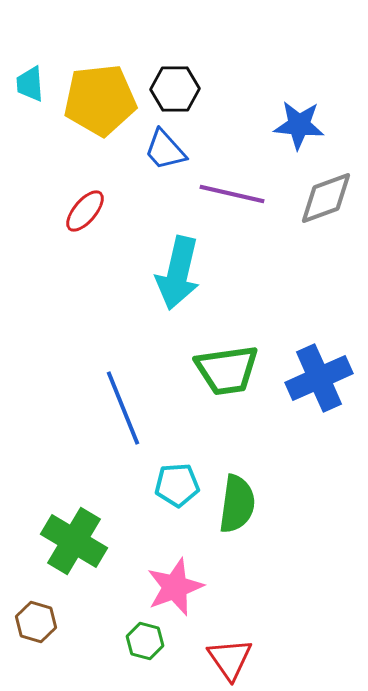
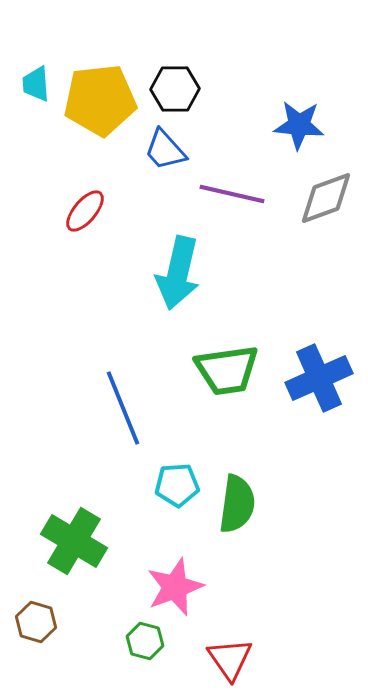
cyan trapezoid: moved 6 px right
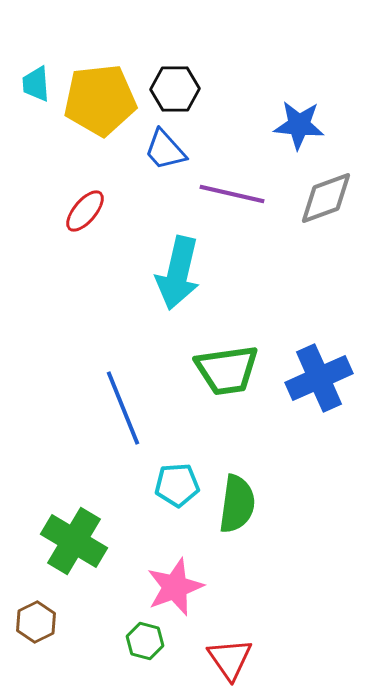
brown hexagon: rotated 18 degrees clockwise
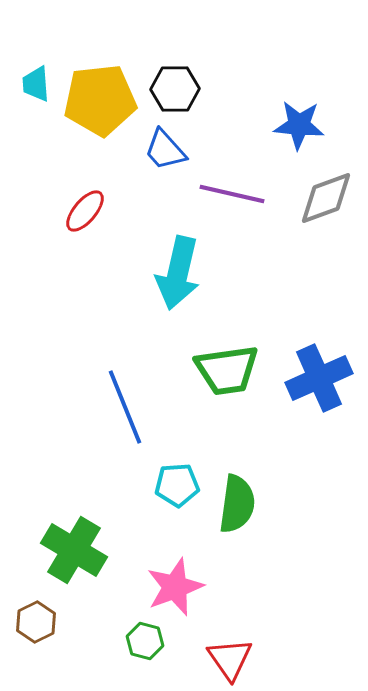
blue line: moved 2 px right, 1 px up
green cross: moved 9 px down
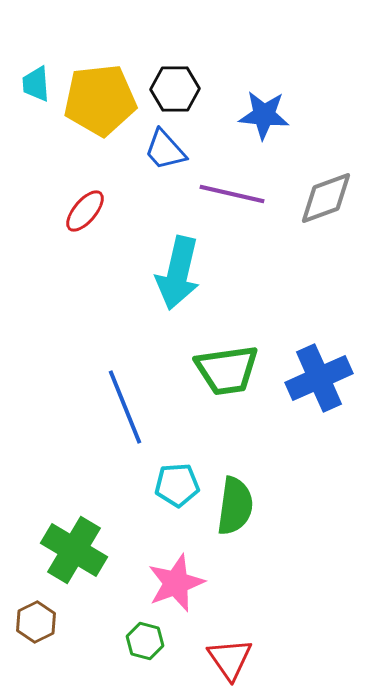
blue star: moved 35 px left, 10 px up
green semicircle: moved 2 px left, 2 px down
pink star: moved 1 px right, 4 px up
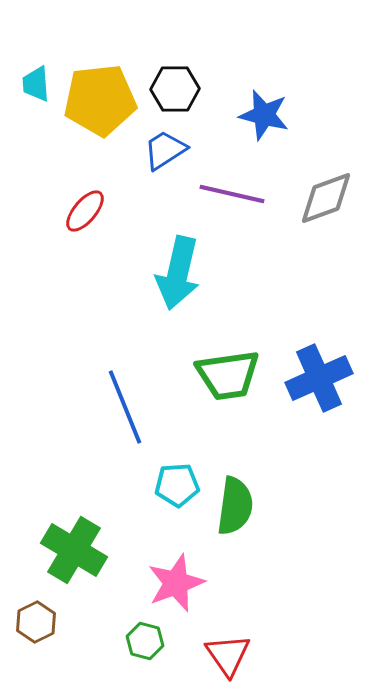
blue star: rotated 9 degrees clockwise
blue trapezoid: rotated 99 degrees clockwise
green trapezoid: moved 1 px right, 5 px down
red triangle: moved 2 px left, 4 px up
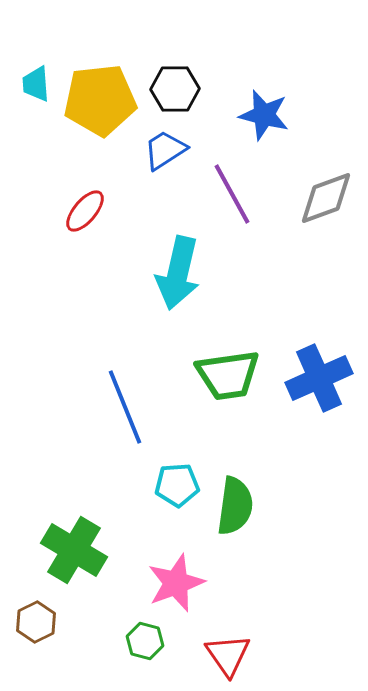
purple line: rotated 48 degrees clockwise
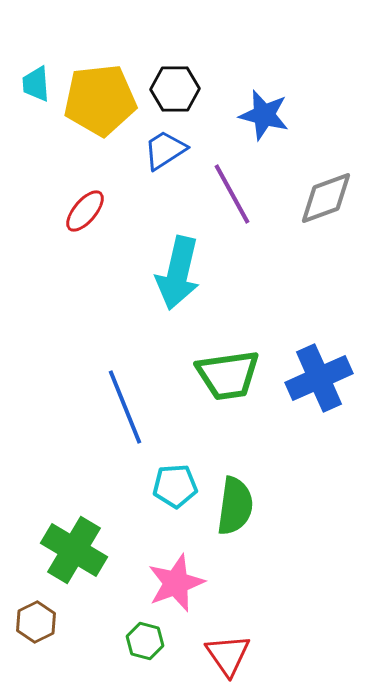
cyan pentagon: moved 2 px left, 1 px down
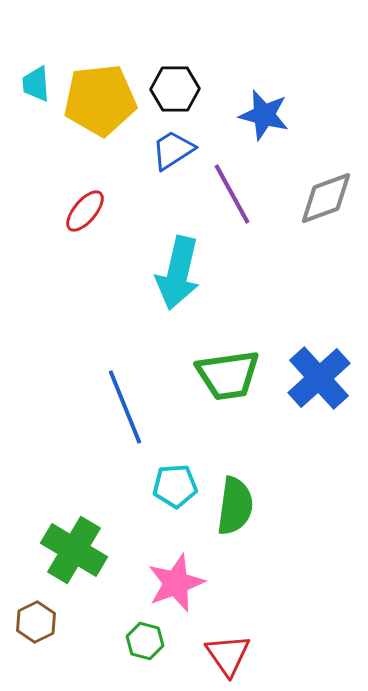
blue trapezoid: moved 8 px right
blue cross: rotated 18 degrees counterclockwise
